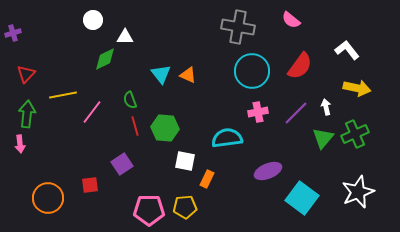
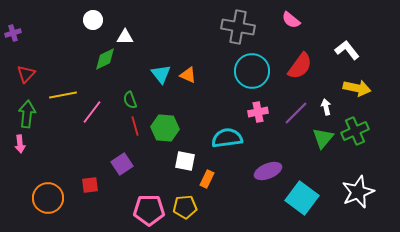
green cross: moved 3 px up
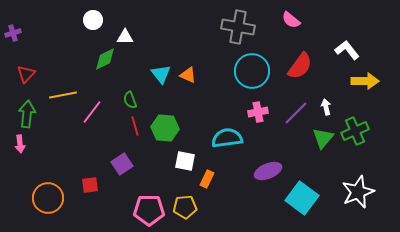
yellow arrow: moved 8 px right, 7 px up; rotated 12 degrees counterclockwise
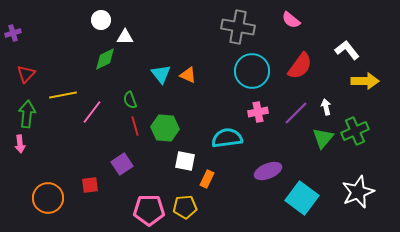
white circle: moved 8 px right
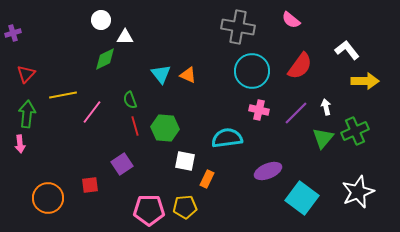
pink cross: moved 1 px right, 2 px up; rotated 24 degrees clockwise
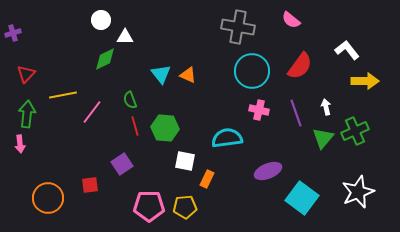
purple line: rotated 64 degrees counterclockwise
pink pentagon: moved 4 px up
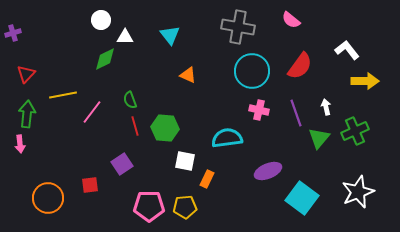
cyan triangle: moved 9 px right, 39 px up
green triangle: moved 4 px left
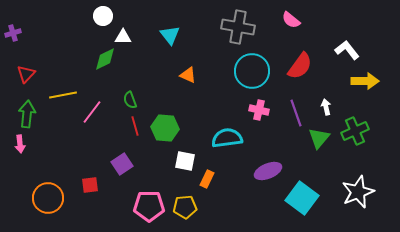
white circle: moved 2 px right, 4 px up
white triangle: moved 2 px left
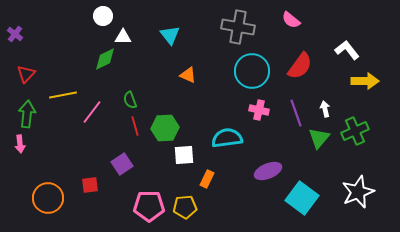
purple cross: moved 2 px right, 1 px down; rotated 35 degrees counterclockwise
white arrow: moved 1 px left, 2 px down
green hexagon: rotated 8 degrees counterclockwise
white square: moved 1 px left, 6 px up; rotated 15 degrees counterclockwise
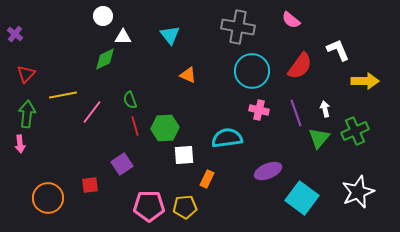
white L-shape: moved 9 px left; rotated 15 degrees clockwise
